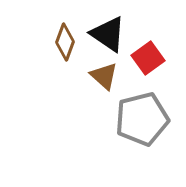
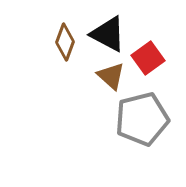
black triangle: rotated 6 degrees counterclockwise
brown triangle: moved 7 px right
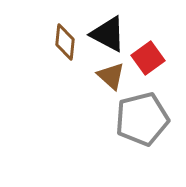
brown diamond: rotated 15 degrees counterclockwise
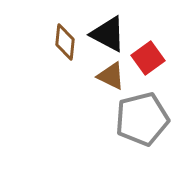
brown triangle: rotated 16 degrees counterclockwise
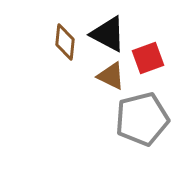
red square: rotated 16 degrees clockwise
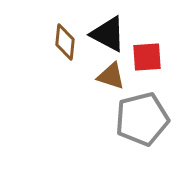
red square: moved 1 px left, 1 px up; rotated 16 degrees clockwise
brown triangle: rotated 8 degrees counterclockwise
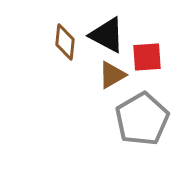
black triangle: moved 1 px left, 1 px down
brown triangle: moved 1 px right, 1 px up; rotated 48 degrees counterclockwise
gray pentagon: rotated 16 degrees counterclockwise
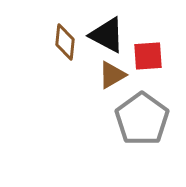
red square: moved 1 px right, 1 px up
gray pentagon: rotated 6 degrees counterclockwise
